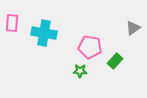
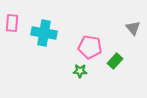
gray triangle: rotated 35 degrees counterclockwise
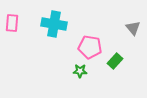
cyan cross: moved 10 px right, 9 px up
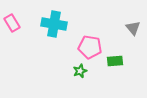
pink rectangle: rotated 36 degrees counterclockwise
green rectangle: rotated 42 degrees clockwise
green star: rotated 24 degrees counterclockwise
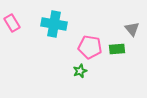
gray triangle: moved 1 px left, 1 px down
green rectangle: moved 2 px right, 12 px up
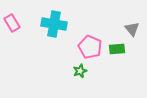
pink pentagon: rotated 15 degrees clockwise
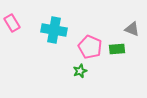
cyan cross: moved 6 px down
gray triangle: rotated 28 degrees counterclockwise
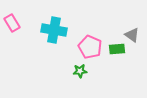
gray triangle: moved 6 px down; rotated 14 degrees clockwise
green star: rotated 16 degrees clockwise
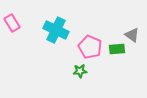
cyan cross: moved 2 px right; rotated 15 degrees clockwise
